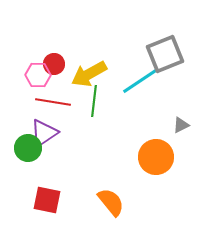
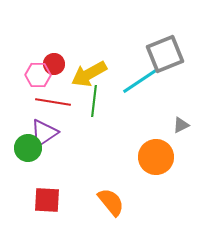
red square: rotated 8 degrees counterclockwise
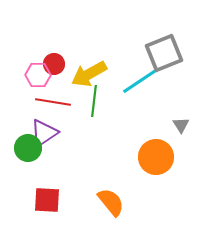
gray square: moved 1 px left, 1 px up
gray triangle: rotated 36 degrees counterclockwise
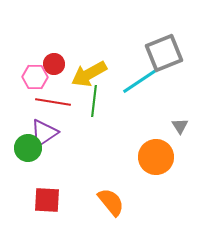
pink hexagon: moved 3 px left, 2 px down
gray triangle: moved 1 px left, 1 px down
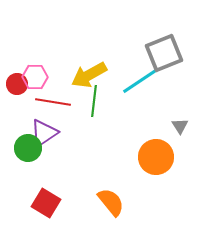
red circle: moved 37 px left, 20 px down
yellow arrow: moved 1 px down
red square: moved 1 px left, 3 px down; rotated 28 degrees clockwise
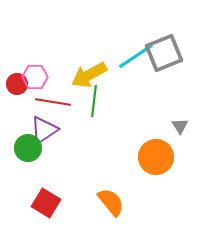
cyan line: moved 4 px left, 25 px up
purple triangle: moved 3 px up
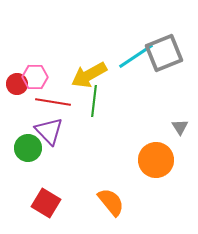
gray triangle: moved 1 px down
purple triangle: moved 5 px right, 1 px down; rotated 40 degrees counterclockwise
orange circle: moved 3 px down
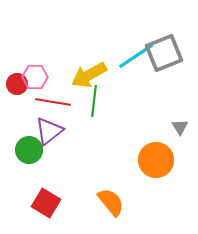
purple triangle: rotated 36 degrees clockwise
green circle: moved 1 px right, 2 px down
